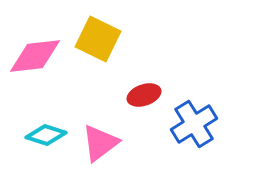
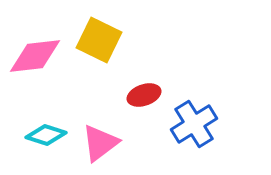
yellow square: moved 1 px right, 1 px down
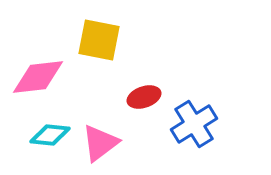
yellow square: rotated 15 degrees counterclockwise
pink diamond: moved 3 px right, 21 px down
red ellipse: moved 2 px down
cyan diamond: moved 4 px right; rotated 12 degrees counterclockwise
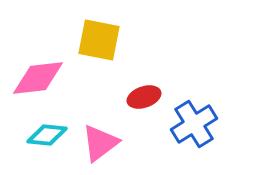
pink diamond: moved 1 px down
cyan diamond: moved 3 px left
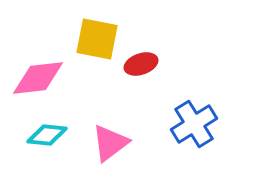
yellow square: moved 2 px left, 1 px up
red ellipse: moved 3 px left, 33 px up
pink triangle: moved 10 px right
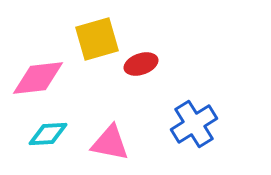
yellow square: rotated 27 degrees counterclockwise
cyan diamond: moved 1 px right, 1 px up; rotated 9 degrees counterclockwise
pink triangle: rotated 48 degrees clockwise
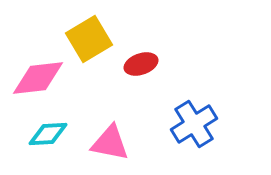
yellow square: moved 8 px left; rotated 15 degrees counterclockwise
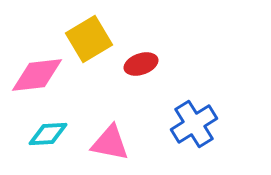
pink diamond: moved 1 px left, 3 px up
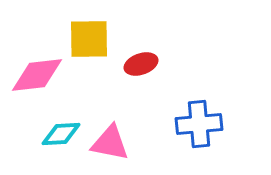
yellow square: rotated 30 degrees clockwise
blue cross: moved 5 px right; rotated 27 degrees clockwise
cyan diamond: moved 13 px right
